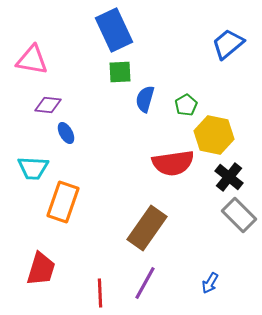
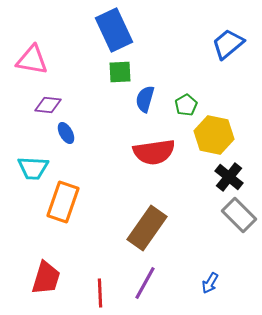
red semicircle: moved 19 px left, 11 px up
red trapezoid: moved 5 px right, 9 px down
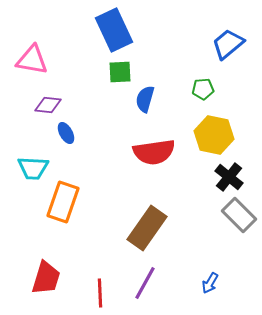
green pentagon: moved 17 px right, 16 px up; rotated 25 degrees clockwise
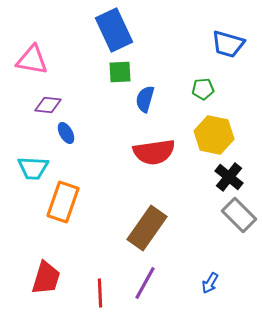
blue trapezoid: rotated 124 degrees counterclockwise
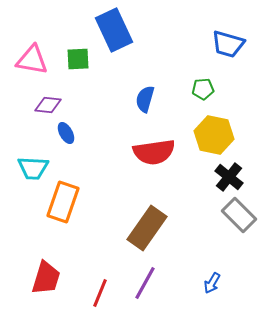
green square: moved 42 px left, 13 px up
blue arrow: moved 2 px right
red line: rotated 24 degrees clockwise
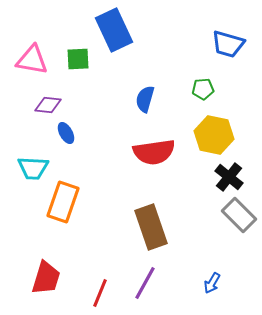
brown rectangle: moved 4 px right, 1 px up; rotated 54 degrees counterclockwise
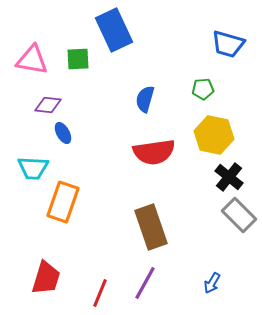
blue ellipse: moved 3 px left
